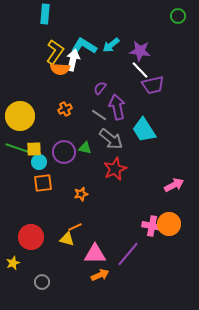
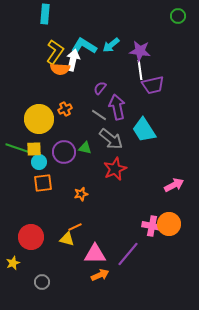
white line: rotated 36 degrees clockwise
yellow circle: moved 19 px right, 3 px down
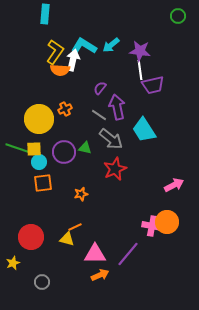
orange semicircle: moved 1 px down
orange circle: moved 2 px left, 2 px up
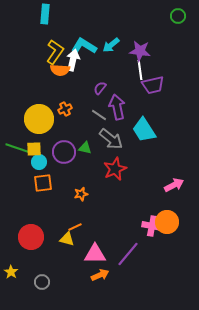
yellow star: moved 2 px left, 9 px down; rotated 16 degrees counterclockwise
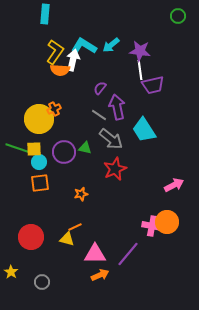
orange cross: moved 11 px left
orange square: moved 3 px left
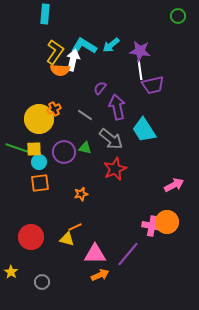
gray line: moved 14 px left
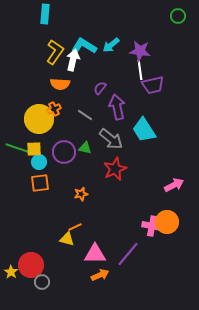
orange semicircle: moved 14 px down
red circle: moved 28 px down
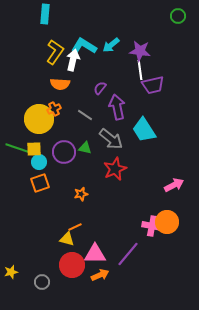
orange square: rotated 12 degrees counterclockwise
red circle: moved 41 px right
yellow star: rotated 24 degrees clockwise
